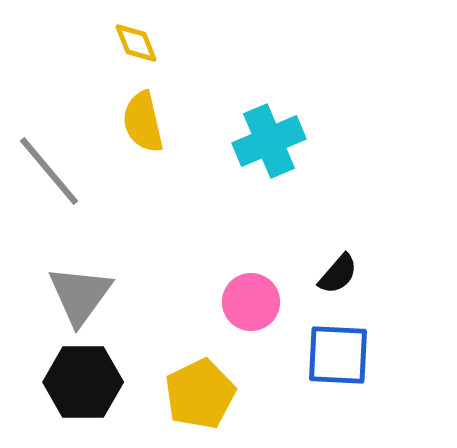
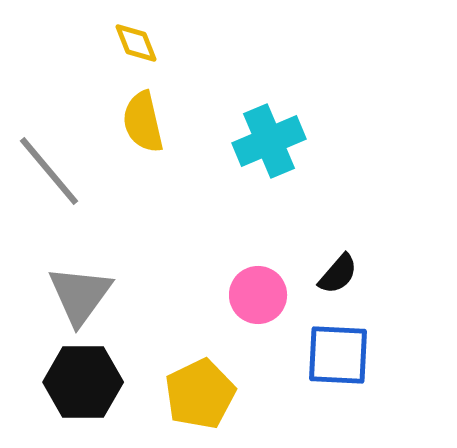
pink circle: moved 7 px right, 7 px up
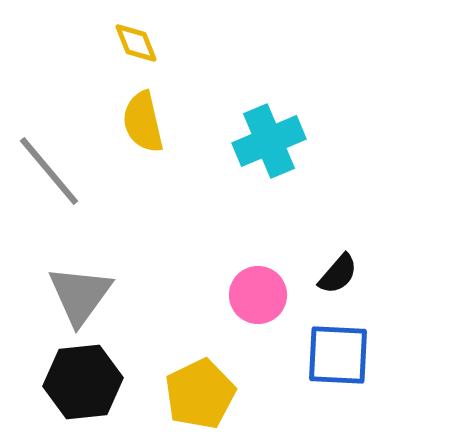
black hexagon: rotated 6 degrees counterclockwise
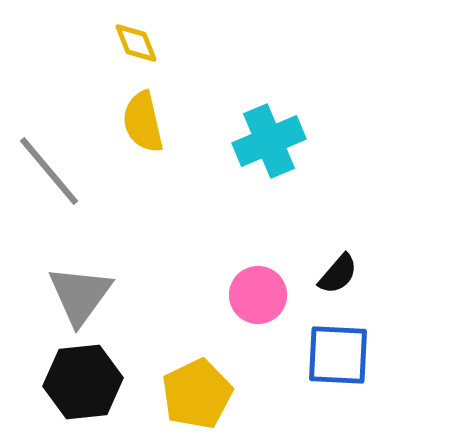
yellow pentagon: moved 3 px left
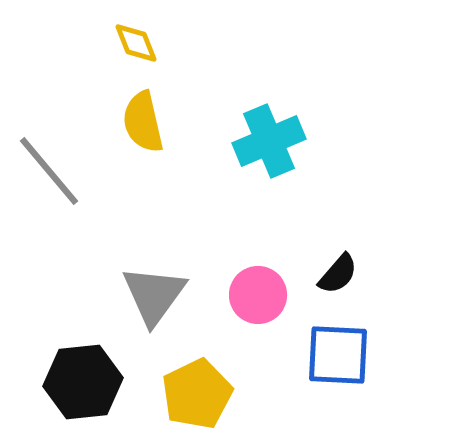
gray triangle: moved 74 px right
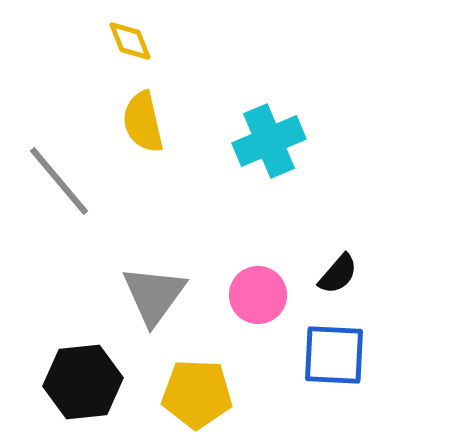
yellow diamond: moved 6 px left, 2 px up
gray line: moved 10 px right, 10 px down
blue square: moved 4 px left
yellow pentagon: rotated 28 degrees clockwise
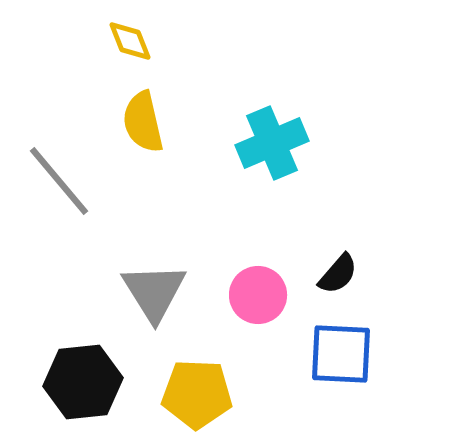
cyan cross: moved 3 px right, 2 px down
gray triangle: moved 3 px up; rotated 8 degrees counterclockwise
blue square: moved 7 px right, 1 px up
